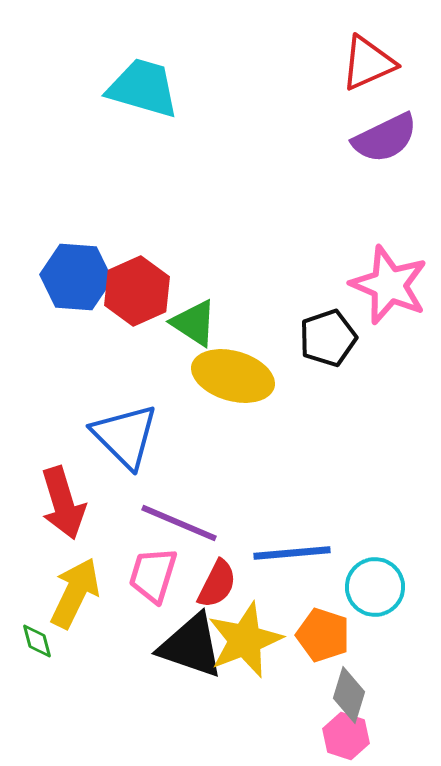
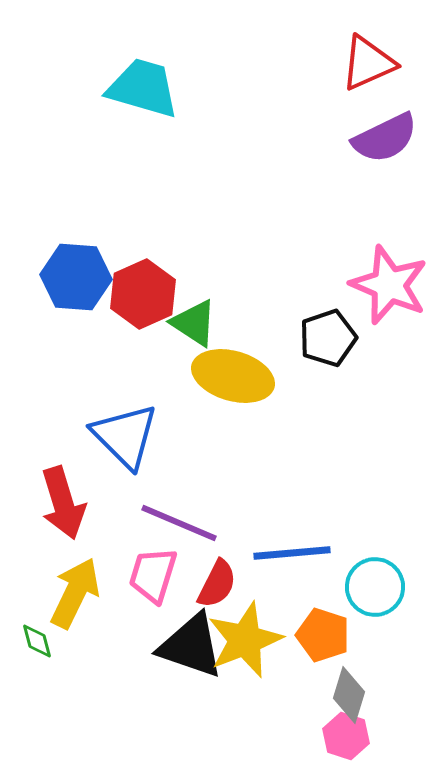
red hexagon: moved 6 px right, 3 px down
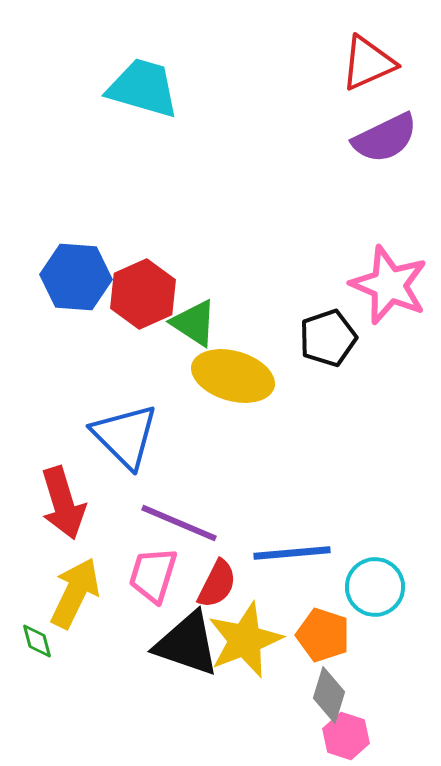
black triangle: moved 4 px left, 2 px up
gray diamond: moved 20 px left
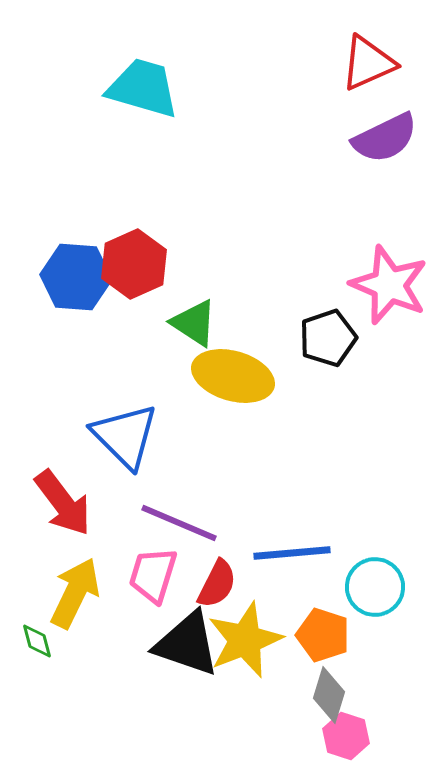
red hexagon: moved 9 px left, 30 px up
red arrow: rotated 20 degrees counterclockwise
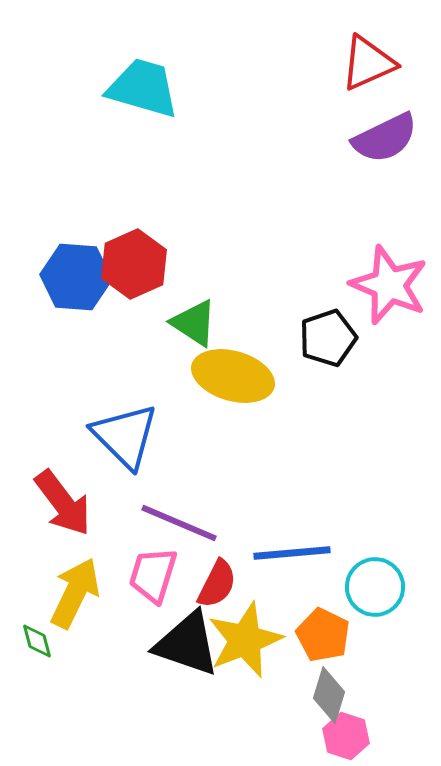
orange pentagon: rotated 8 degrees clockwise
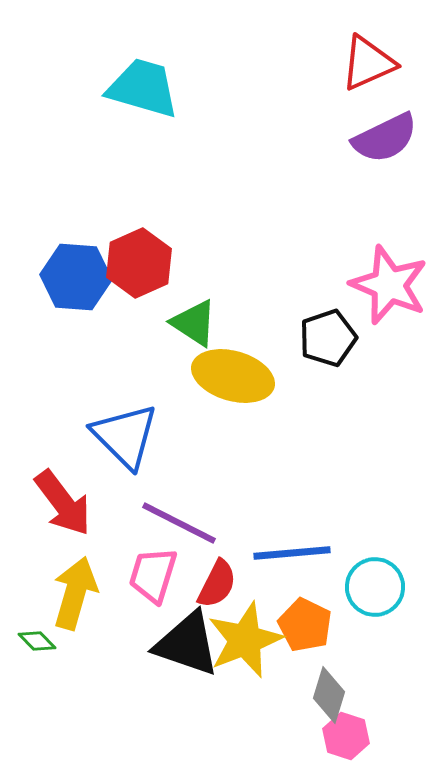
red hexagon: moved 5 px right, 1 px up
purple line: rotated 4 degrees clockwise
yellow arrow: rotated 10 degrees counterclockwise
orange pentagon: moved 18 px left, 10 px up
green diamond: rotated 30 degrees counterclockwise
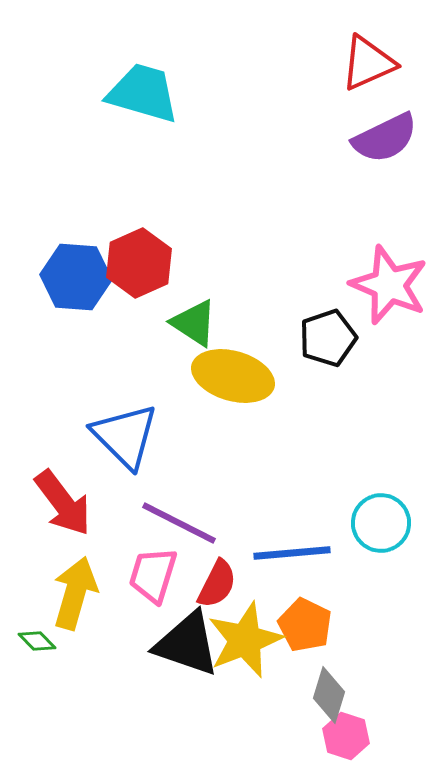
cyan trapezoid: moved 5 px down
cyan circle: moved 6 px right, 64 px up
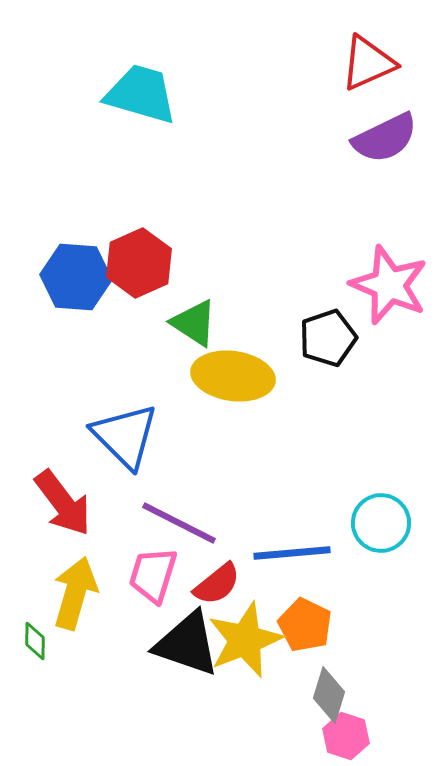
cyan trapezoid: moved 2 px left, 1 px down
yellow ellipse: rotated 8 degrees counterclockwise
red semicircle: rotated 24 degrees clockwise
green diamond: moved 2 px left; rotated 45 degrees clockwise
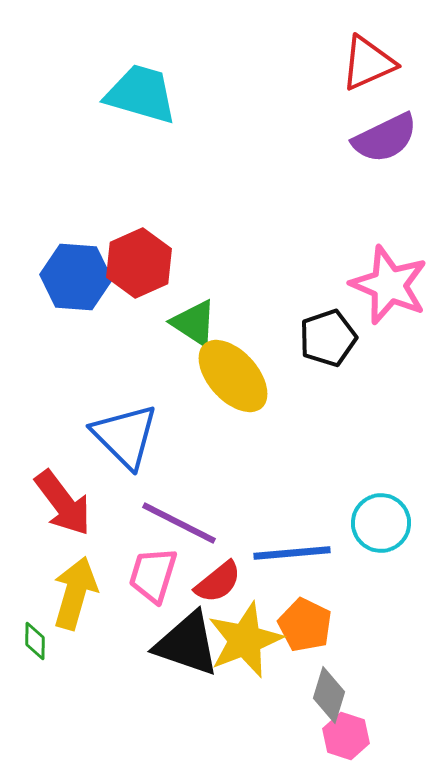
yellow ellipse: rotated 40 degrees clockwise
red semicircle: moved 1 px right, 2 px up
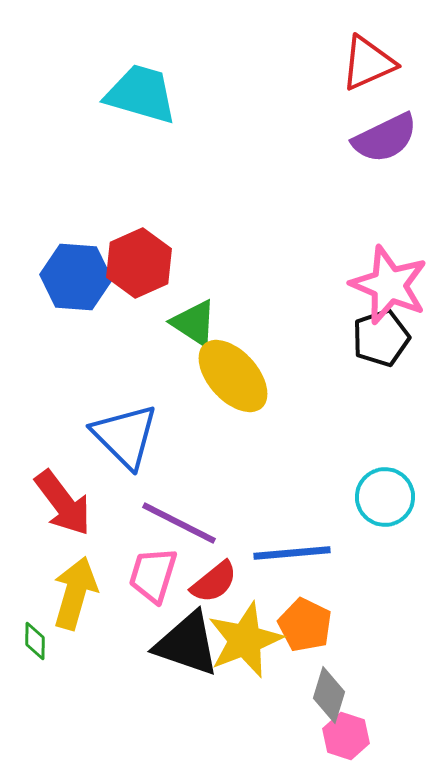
black pentagon: moved 53 px right
cyan circle: moved 4 px right, 26 px up
red semicircle: moved 4 px left
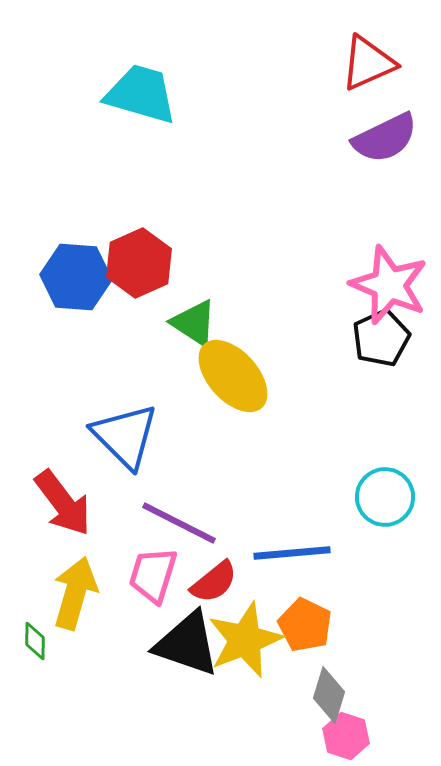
black pentagon: rotated 6 degrees counterclockwise
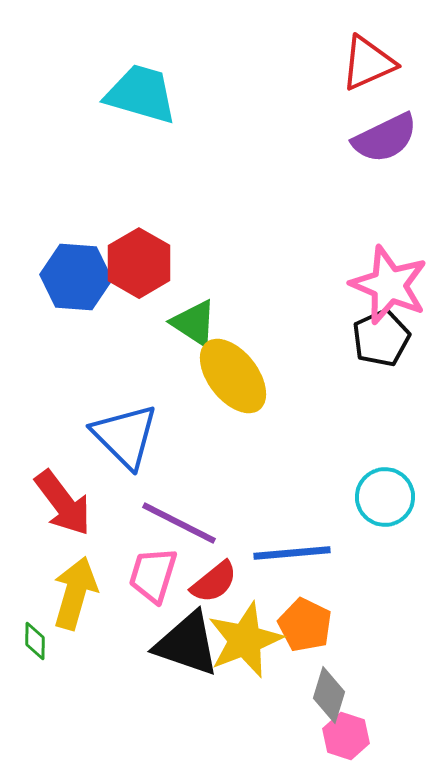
red hexagon: rotated 6 degrees counterclockwise
yellow ellipse: rotated 4 degrees clockwise
